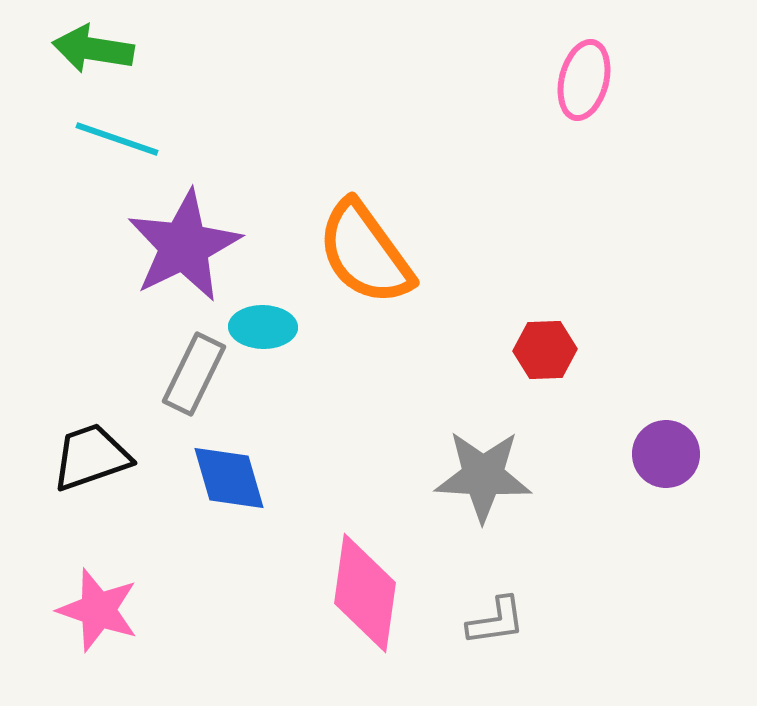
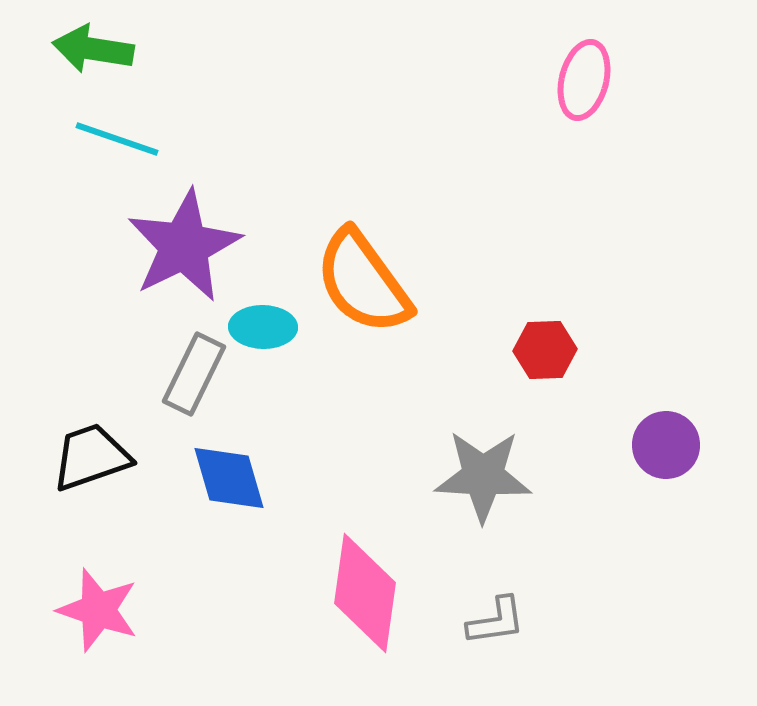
orange semicircle: moved 2 px left, 29 px down
purple circle: moved 9 px up
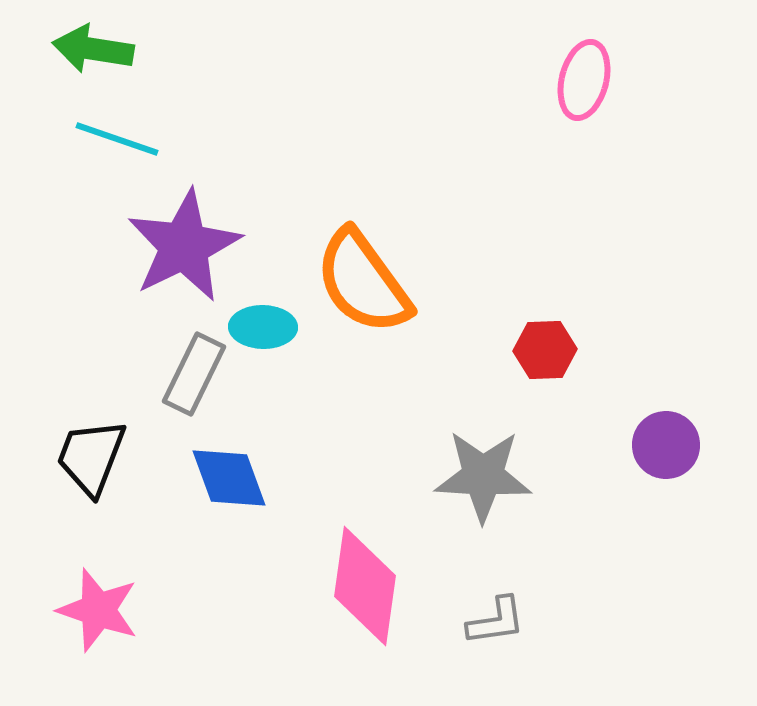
black trapezoid: rotated 50 degrees counterclockwise
blue diamond: rotated 4 degrees counterclockwise
pink diamond: moved 7 px up
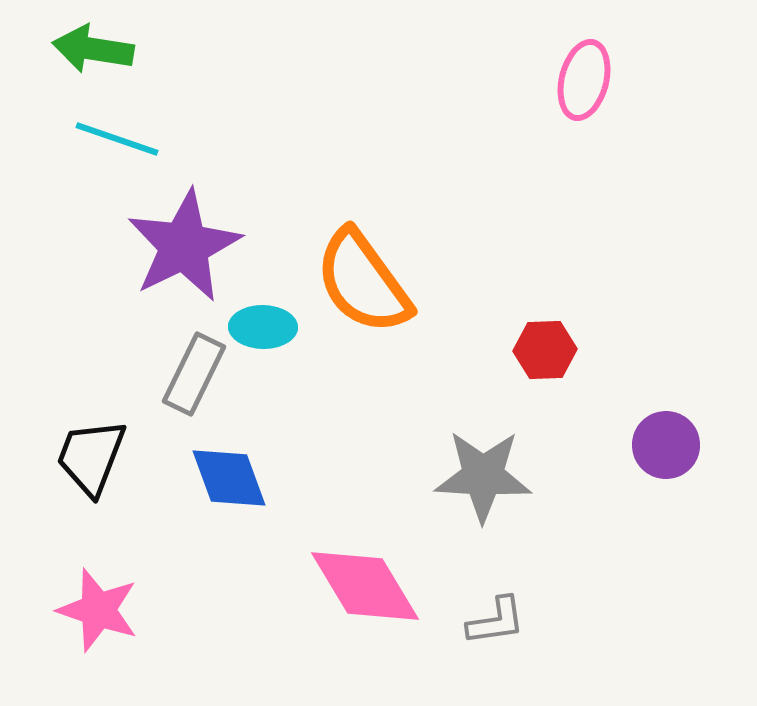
pink diamond: rotated 39 degrees counterclockwise
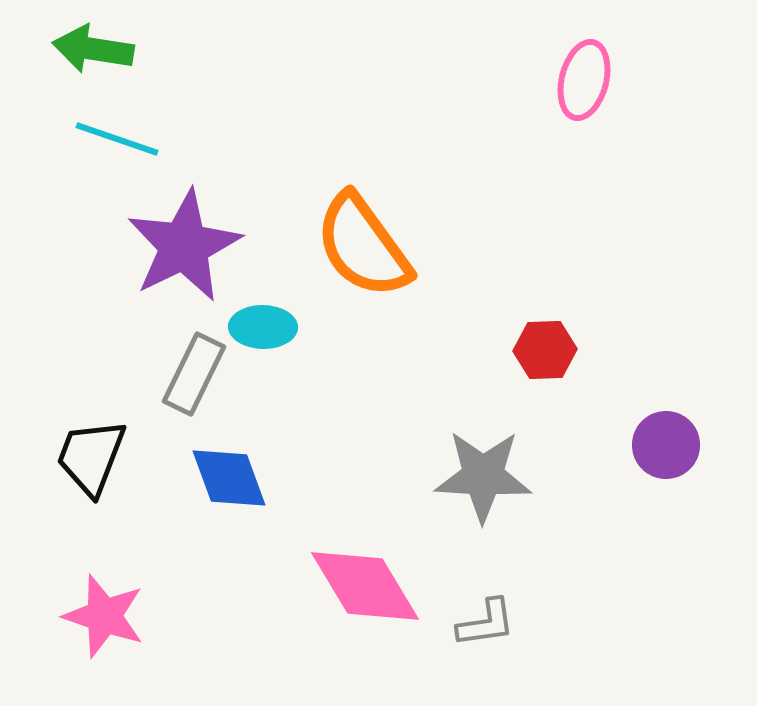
orange semicircle: moved 36 px up
pink star: moved 6 px right, 6 px down
gray L-shape: moved 10 px left, 2 px down
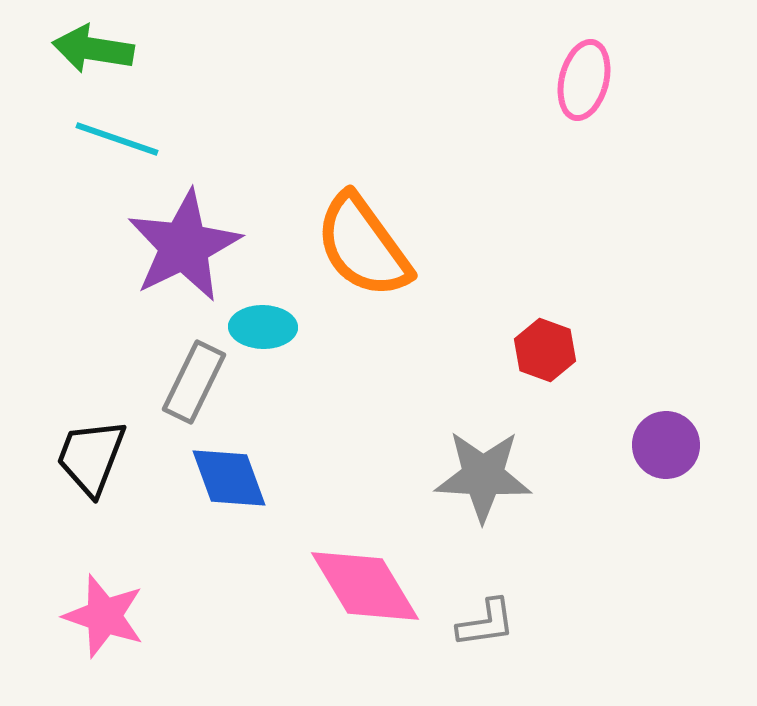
red hexagon: rotated 22 degrees clockwise
gray rectangle: moved 8 px down
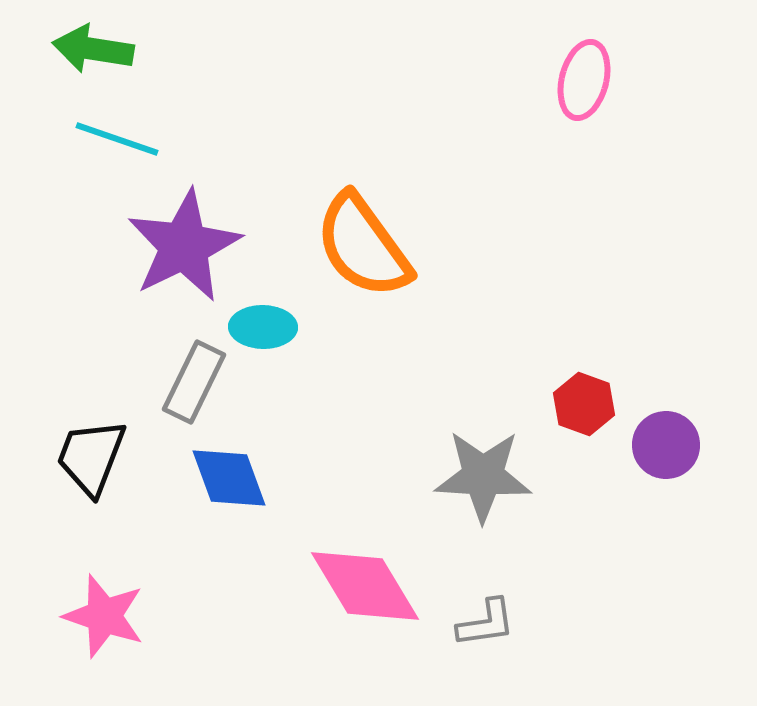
red hexagon: moved 39 px right, 54 px down
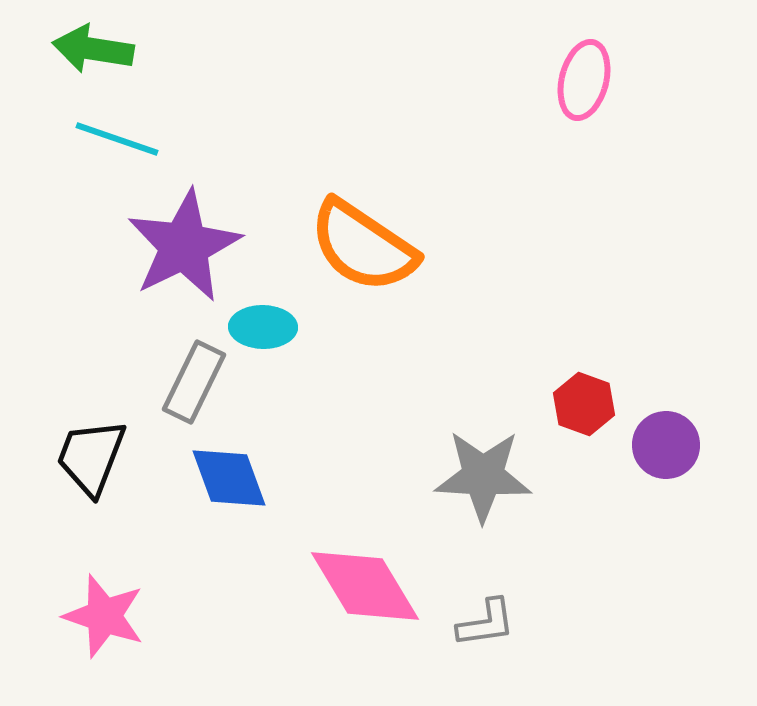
orange semicircle: rotated 20 degrees counterclockwise
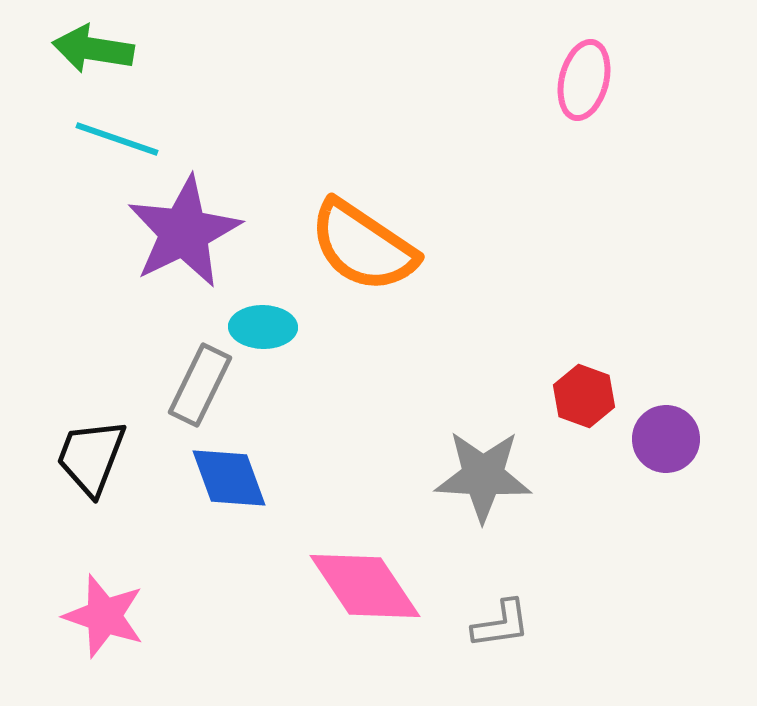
purple star: moved 14 px up
gray rectangle: moved 6 px right, 3 px down
red hexagon: moved 8 px up
purple circle: moved 6 px up
pink diamond: rotated 3 degrees counterclockwise
gray L-shape: moved 15 px right, 1 px down
